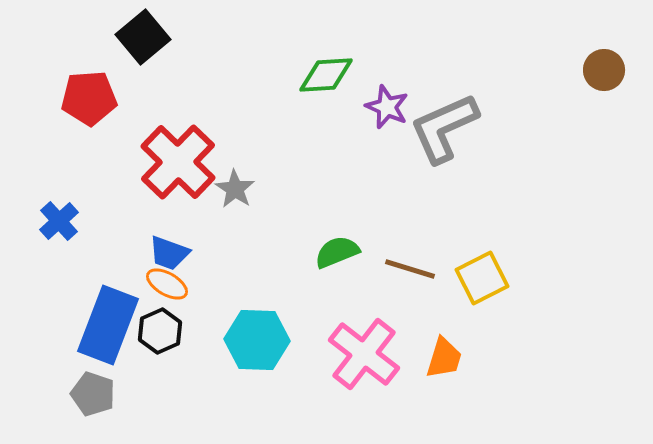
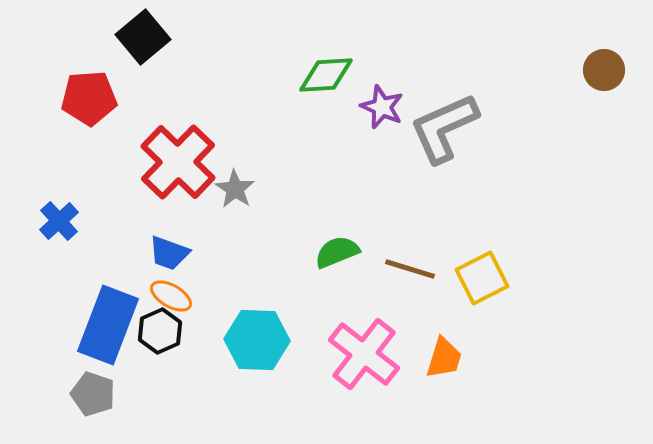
purple star: moved 5 px left
orange ellipse: moved 4 px right, 12 px down
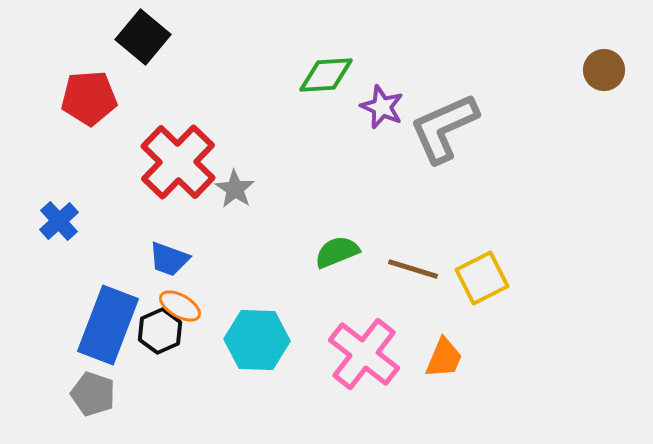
black square: rotated 10 degrees counterclockwise
blue trapezoid: moved 6 px down
brown line: moved 3 px right
orange ellipse: moved 9 px right, 10 px down
orange trapezoid: rotated 6 degrees clockwise
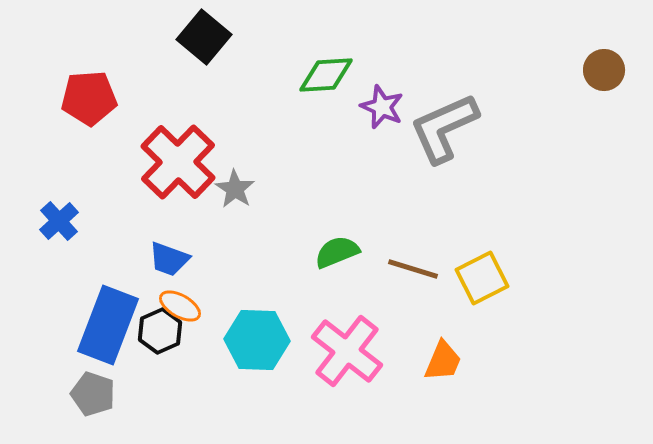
black square: moved 61 px right
pink cross: moved 17 px left, 3 px up
orange trapezoid: moved 1 px left, 3 px down
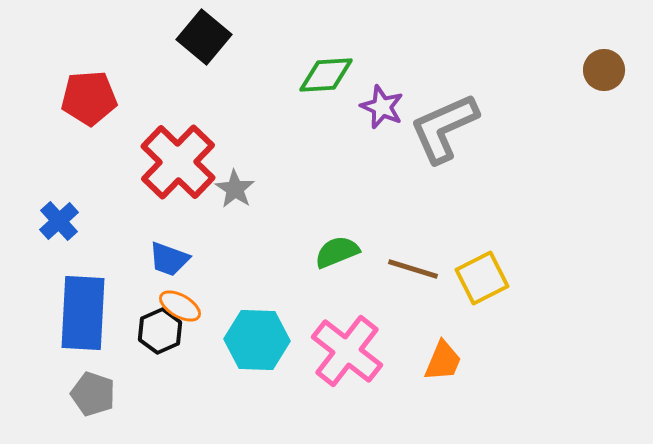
blue rectangle: moved 25 px left, 12 px up; rotated 18 degrees counterclockwise
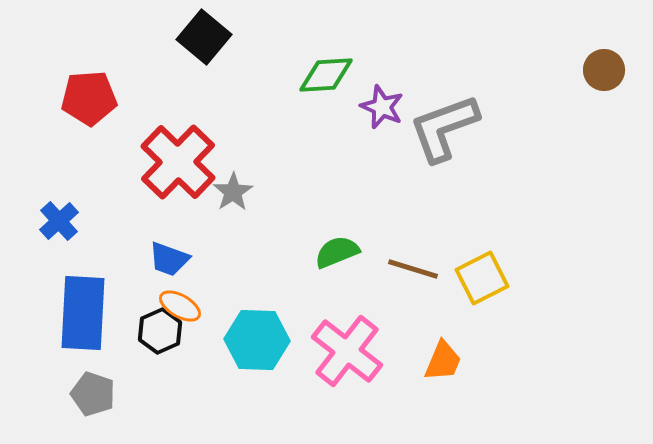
gray L-shape: rotated 4 degrees clockwise
gray star: moved 2 px left, 3 px down; rotated 6 degrees clockwise
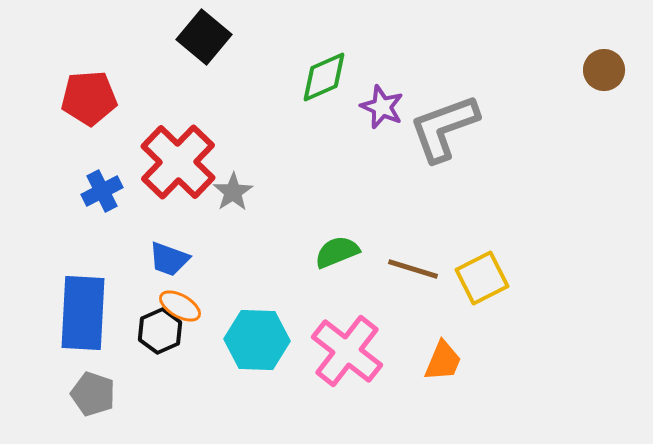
green diamond: moved 2 px left, 2 px down; rotated 20 degrees counterclockwise
blue cross: moved 43 px right, 30 px up; rotated 15 degrees clockwise
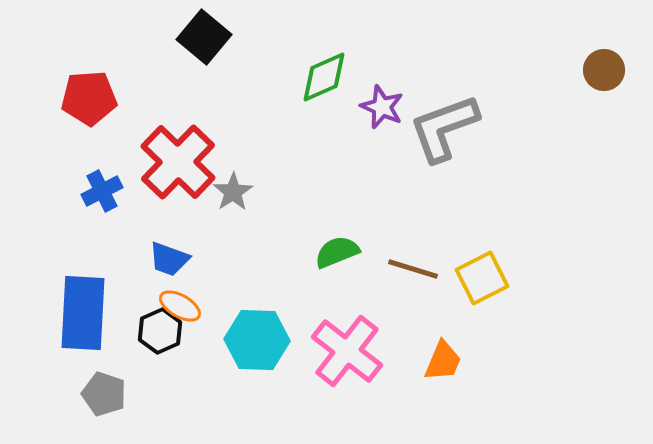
gray pentagon: moved 11 px right
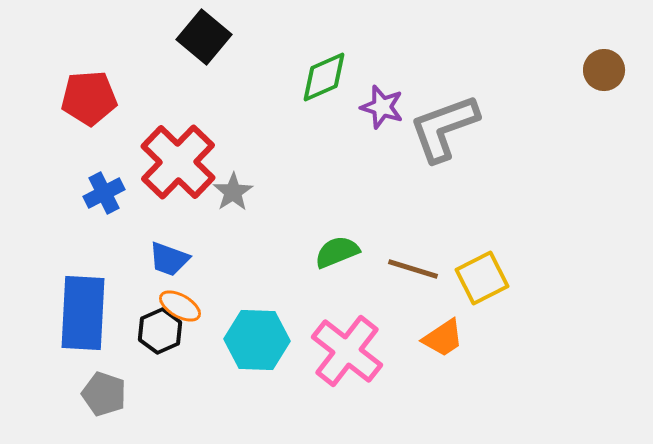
purple star: rotated 6 degrees counterclockwise
blue cross: moved 2 px right, 2 px down
orange trapezoid: moved 23 px up; rotated 33 degrees clockwise
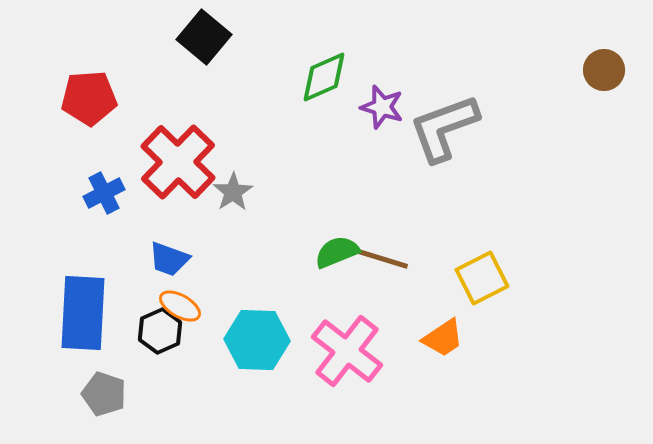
brown line: moved 30 px left, 10 px up
